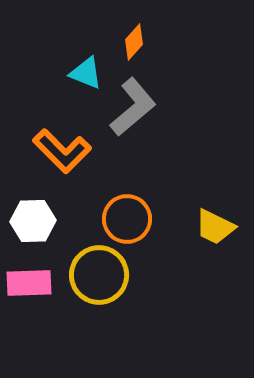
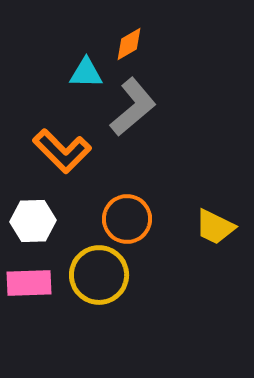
orange diamond: moved 5 px left, 2 px down; rotated 18 degrees clockwise
cyan triangle: rotated 21 degrees counterclockwise
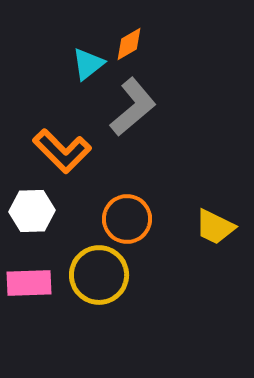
cyan triangle: moved 2 px right, 9 px up; rotated 39 degrees counterclockwise
white hexagon: moved 1 px left, 10 px up
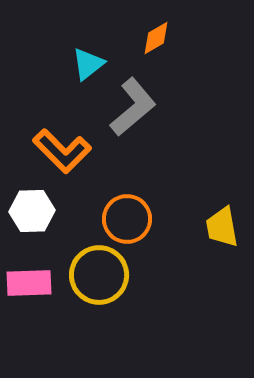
orange diamond: moved 27 px right, 6 px up
yellow trapezoid: moved 7 px right; rotated 54 degrees clockwise
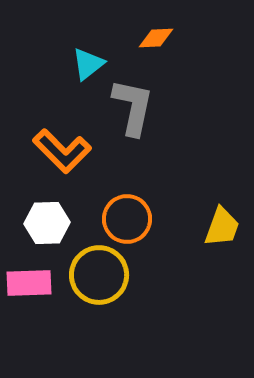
orange diamond: rotated 27 degrees clockwise
gray L-shape: rotated 38 degrees counterclockwise
white hexagon: moved 15 px right, 12 px down
yellow trapezoid: rotated 150 degrees counterclockwise
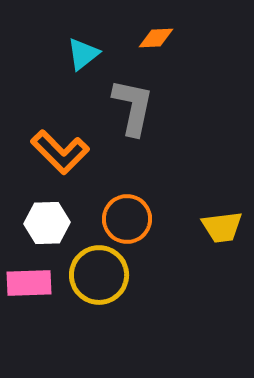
cyan triangle: moved 5 px left, 10 px up
orange L-shape: moved 2 px left, 1 px down
yellow trapezoid: rotated 63 degrees clockwise
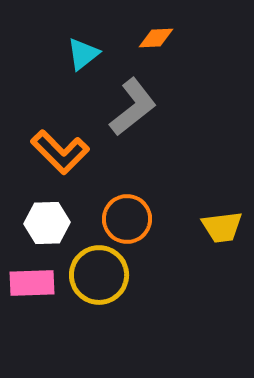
gray L-shape: rotated 40 degrees clockwise
pink rectangle: moved 3 px right
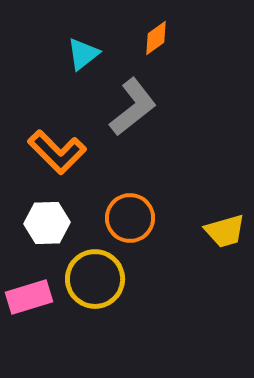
orange diamond: rotated 33 degrees counterclockwise
orange L-shape: moved 3 px left
orange circle: moved 3 px right, 1 px up
yellow trapezoid: moved 3 px right, 4 px down; rotated 9 degrees counterclockwise
yellow circle: moved 4 px left, 4 px down
pink rectangle: moved 3 px left, 14 px down; rotated 15 degrees counterclockwise
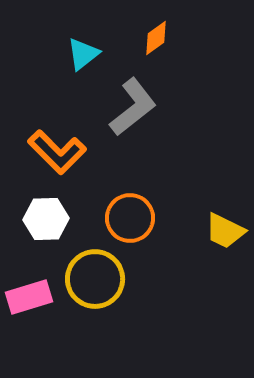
white hexagon: moved 1 px left, 4 px up
yellow trapezoid: rotated 42 degrees clockwise
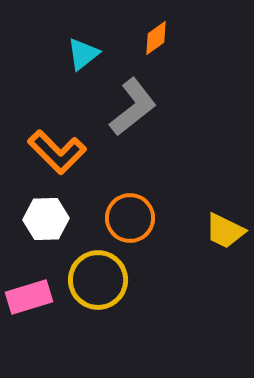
yellow circle: moved 3 px right, 1 px down
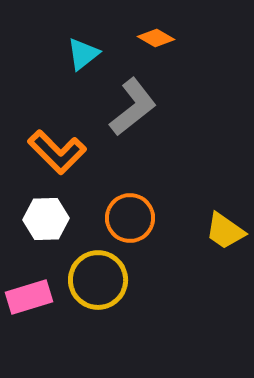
orange diamond: rotated 66 degrees clockwise
yellow trapezoid: rotated 9 degrees clockwise
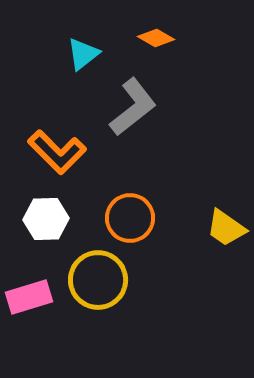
yellow trapezoid: moved 1 px right, 3 px up
